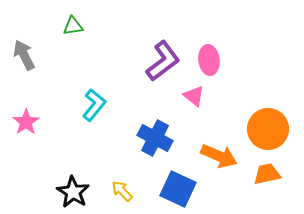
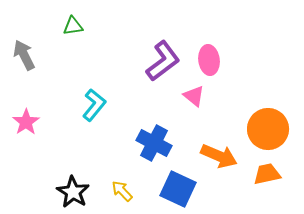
blue cross: moved 1 px left, 5 px down
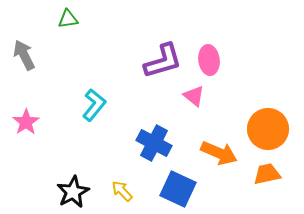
green triangle: moved 5 px left, 7 px up
purple L-shape: rotated 21 degrees clockwise
orange arrow: moved 3 px up
black star: rotated 12 degrees clockwise
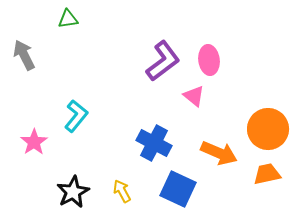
purple L-shape: rotated 21 degrees counterclockwise
cyan L-shape: moved 18 px left, 11 px down
pink star: moved 8 px right, 20 px down
yellow arrow: rotated 15 degrees clockwise
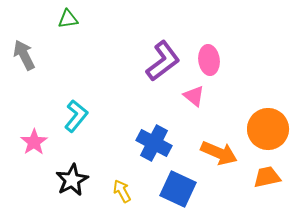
orange trapezoid: moved 3 px down
black star: moved 1 px left, 12 px up
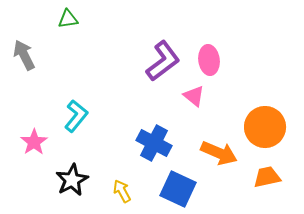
orange circle: moved 3 px left, 2 px up
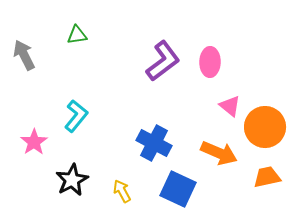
green triangle: moved 9 px right, 16 px down
pink ellipse: moved 1 px right, 2 px down; rotated 8 degrees clockwise
pink triangle: moved 36 px right, 10 px down
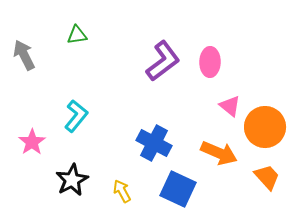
pink star: moved 2 px left
orange trapezoid: rotated 60 degrees clockwise
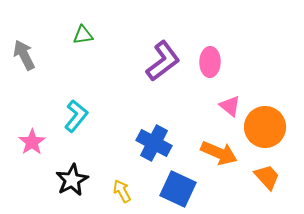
green triangle: moved 6 px right
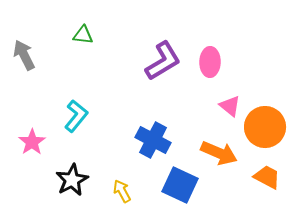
green triangle: rotated 15 degrees clockwise
purple L-shape: rotated 6 degrees clockwise
blue cross: moved 1 px left, 3 px up
orange trapezoid: rotated 20 degrees counterclockwise
blue square: moved 2 px right, 4 px up
